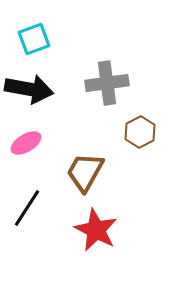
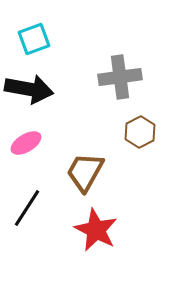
gray cross: moved 13 px right, 6 px up
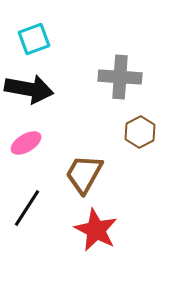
gray cross: rotated 12 degrees clockwise
brown trapezoid: moved 1 px left, 2 px down
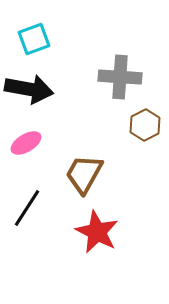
brown hexagon: moved 5 px right, 7 px up
red star: moved 1 px right, 2 px down
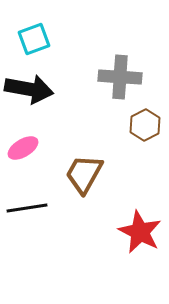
pink ellipse: moved 3 px left, 5 px down
black line: rotated 48 degrees clockwise
red star: moved 43 px right
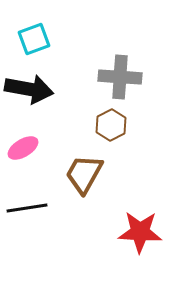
brown hexagon: moved 34 px left
red star: rotated 24 degrees counterclockwise
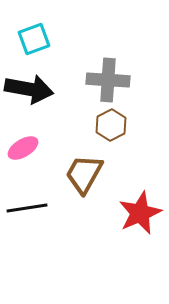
gray cross: moved 12 px left, 3 px down
red star: moved 19 px up; rotated 27 degrees counterclockwise
